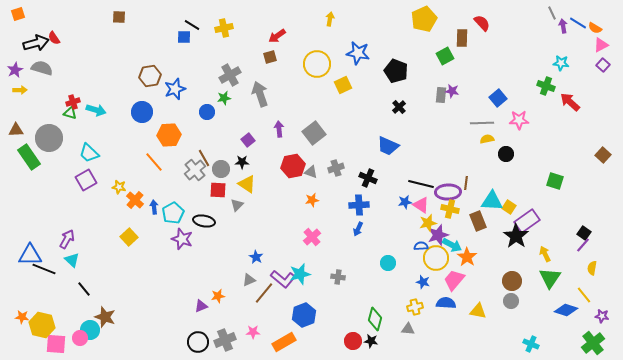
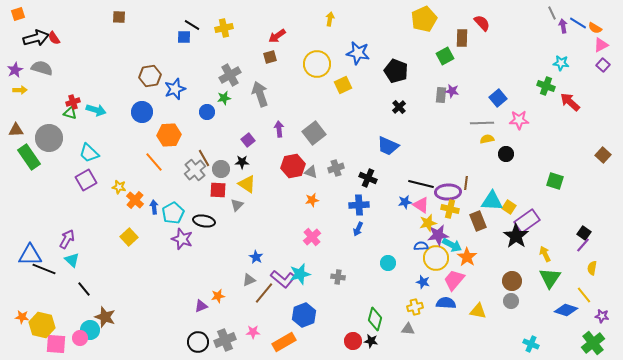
black arrow at (36, 43): moved 5 px up
purple star at (438, 235): rotated 10 degrees clockwise
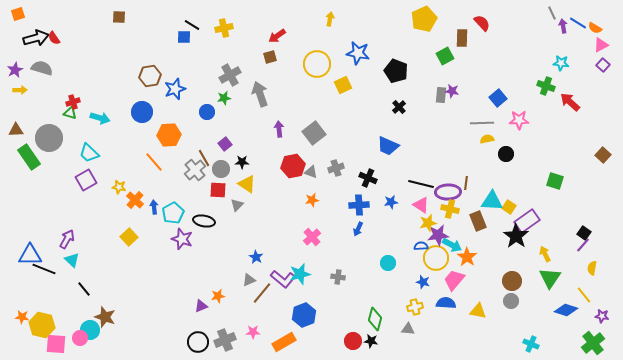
cyan arrow at (96, 110): moved 4 px right, 8 px down
purple square at (248, 140): moved 23 px left, 4 px down
blue star at (405, 202): moved 14 px left
brown line at (264, 293): moved 2 px left
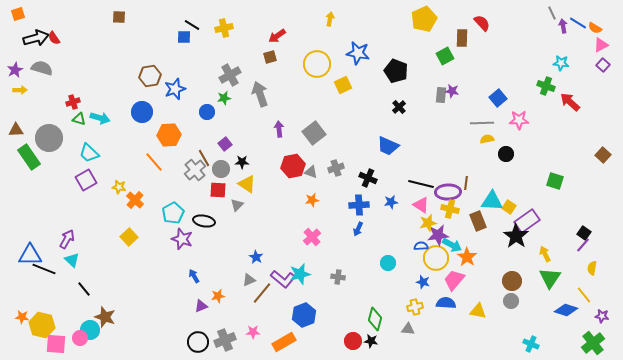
green triangle at (70, 113): moved 9 px right, 6 px down
blue arrow at (154, 207): moved 40 px right, 69 px down; rotated 24 degrees counterclockwise
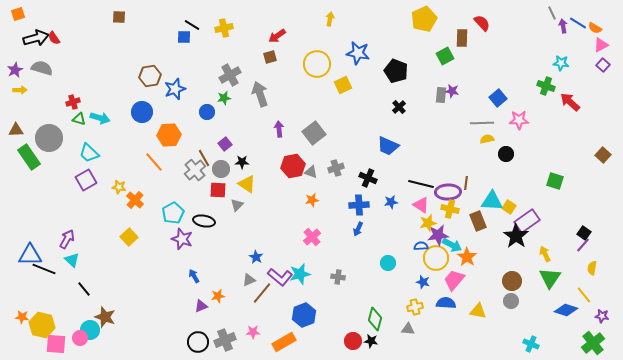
purple L-shape at (283, 279): moved 3 px left, 2 px up
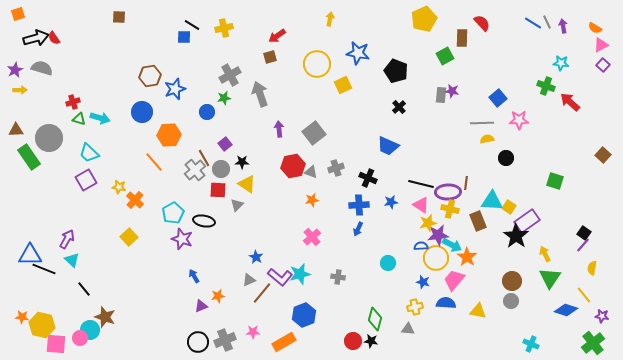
gray line at (552, 13): moved 5 px left, 9 px down
blue line at (578, 23): moved 45 px left
black circle at (506, 154): moved 4 px down
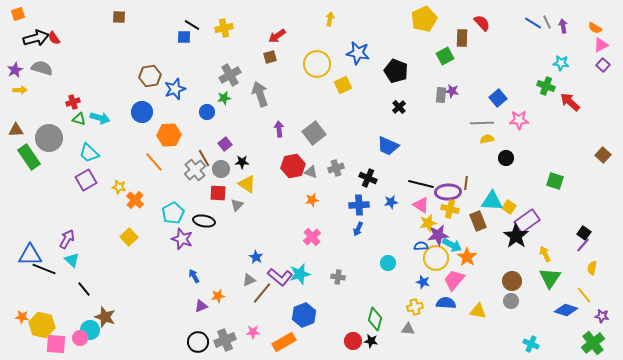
red square at (218, 190): moved 3 px down
